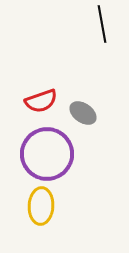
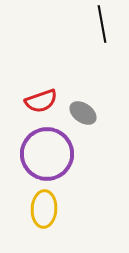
yellow ellipse: moved 3 px right, 3 px down
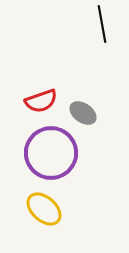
purple circle: moved 4 px right, 1 px up
yellow ellipse: rotated 51 degrees counterclockwise
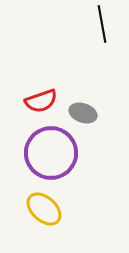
gray ellipse: rotated 16 degrees counterclockwise
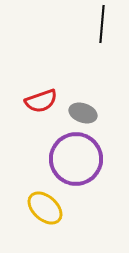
black line: rotated 15 degrees clockwise
purple circle: moved 25 px right, 6 px down
yellow ellipse: moved 1 px right, 1 px up
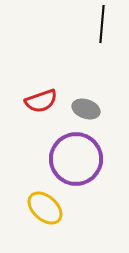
gray ellipse: moved 3 px right, 4 px up
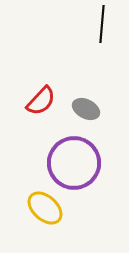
red semicircle: rotated 28 degrees counterclockwise
gray ellipse: rotated 8 degrees clockwise
purple circle: moved 2 px left, 4 px down
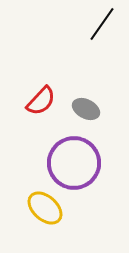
black line: rotated 30 degrees clockwise
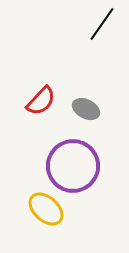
purple circle: moved 1 px left, 3 px down
yellow ellipse: moved 1 px right, 1 px down
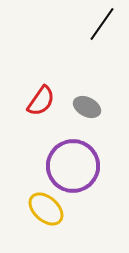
red semicircle: rotated 8 degrees counterclockwise
gray ellipse: moved 1 px right, 2 px up
